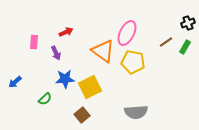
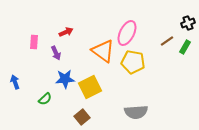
brown line: moved 1 px right, 1 px up
blue arrow: rotated 112 degrees clockwise
brown square: moved 2 px down
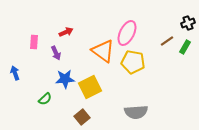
blue arrow: moved 9 px up
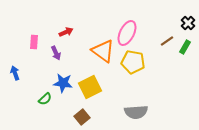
black cross: rotated 24 degrees counterclockwise
blue star: moved 2 px left, 4 px down; rotated 12 degrees clockwise
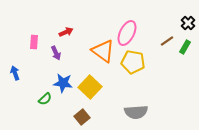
yellow square: rotated 20 degrees counterclockwise
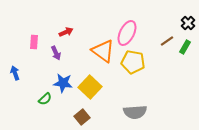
gray semicircle: moved 1 px left
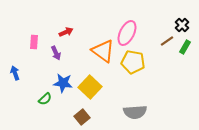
black cross: moved 6 px left, 2 px down
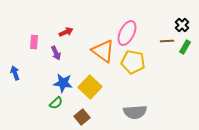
brown line: rotated 32 degrees clockwise
green semicircle: moved 11 px right, 4 px down
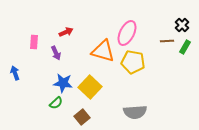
orange triangle: rotated 20 degrees counterclockwise
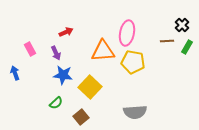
pink ellipse: rotated 15 degrees counterclockwise
pink rectangle: moved 4 px left, 7 px down; rotated 32 degrees counterclockwise
green rectangle: moved 2 px right
orange triangle: rotated 20 degrees counterclockwise
blue star: moved 8 px up
brown square: moved 1 px left
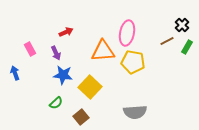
brown line: rotated 24 degrees counterclockwise
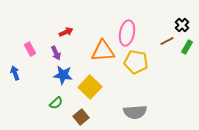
yellow pentagon: moved 3 px right
